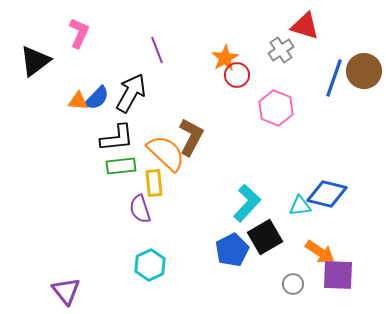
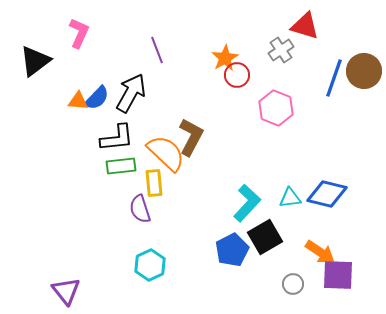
cyan triangle: moved 10 px left, 8 px up
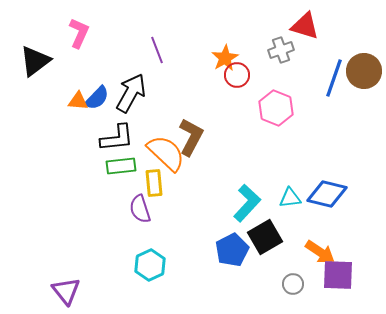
gray cross: rotated 15 degrees clockwise
